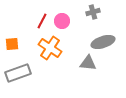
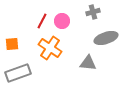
gray ellipse: moved 3 px right, 4 px up
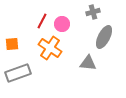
pink circle: moved 3 px down
gray ellipse: moved 2 px left, 1 px up; rotated 45 degrees counterclockwise
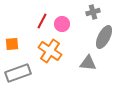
orange cross: moved 3 px down
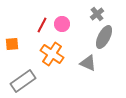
gray cross: moved 4 px right, 2 px down; rotated 24 degrees counterclockwise
red line: moved 4 px down
orange cross: moved 2 px right, 3 px down
gray triangle: rotated 18 degrees clockwise
gray rectangle: moved 5 px right, 8 px down; rotated 15 degrees counterclockwise
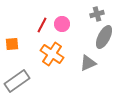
gray cross: rotated 24 degrees clockwise
gray triangle: rotated 48 degrees counterclockwise
gray rectangle: moved 6 px left
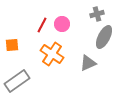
orange square: moved 1 px down
